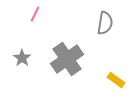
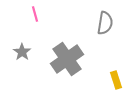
pink line: rotated 42 degrees counterclockwise
gray star: moved 6 px up
yellow rectangle: rotated 36 degrees clockwise
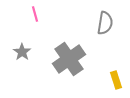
gray cross: moved 2 px right
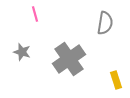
gray star: rotated 18 degrees counterclockwise
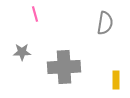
gray star: rotated 18 degrees counterclockwise
gray cross: moved 5 px left, 8 px down; rotated 32 degrees clockwise
yellow rectangle: rotated 18 degrees clockwise
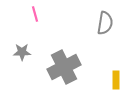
gray cross: rotated 24 degrees counterclockwise
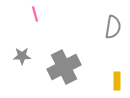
gray semicircle: moved 8 px right, 4 px down
gray star: moved 4 px down
yellow rectangle: moved 1 px right, 1 px down
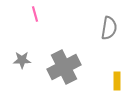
gray semicircle: moved 4 px left, 1 px down
gray star: moved 4 px down
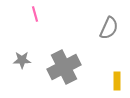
gray semicircle: rotated 15 degrees clockwise
